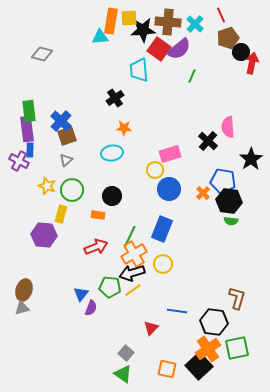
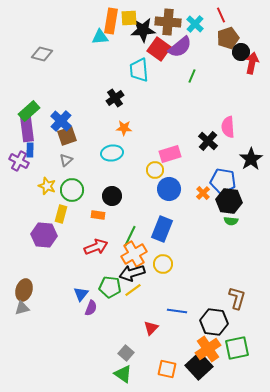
purple semicircle at (179, 49): moved 1 px right, 2 px up
green rectangle at (29, 111): rotated 55 degrees clockwise
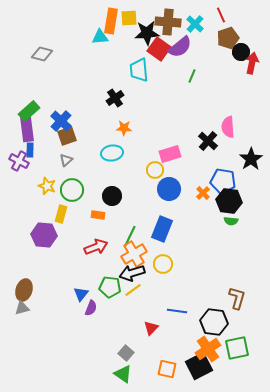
black star at (143, 30): moved 4 px right, 3 px down
black square at (199, 366): rotated 16 degrees clockwise
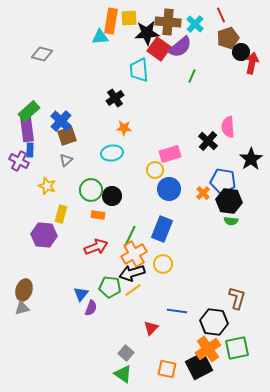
green circle at (72, 190): moved 19 px right
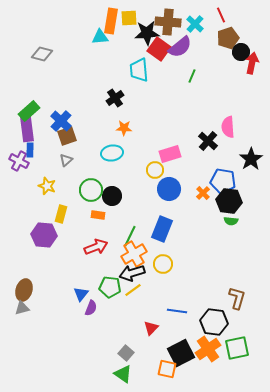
black square at (199, 366): moved 18 px left, 13 px up
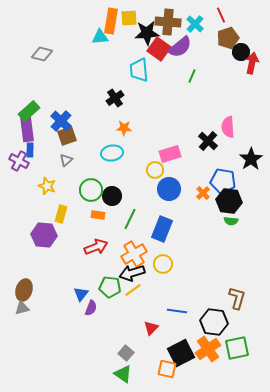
green line at (130, 236): moved 17 px up
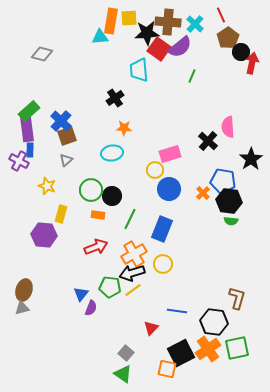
brown pentagon at (228, 38): rotated 15 degrees counterclockwise
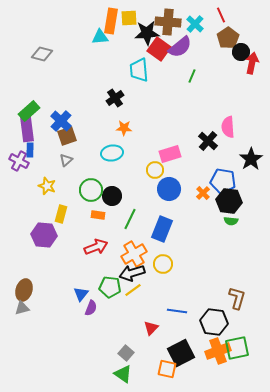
orange cross at (208, 349): moved 10 px right, 2 px down; rotated 15 degrees clockwise
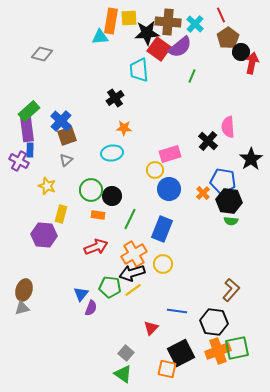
brown L-shape at (237, 298): moved 6 px left, 8 px up; rotated 25 degrees clockwise
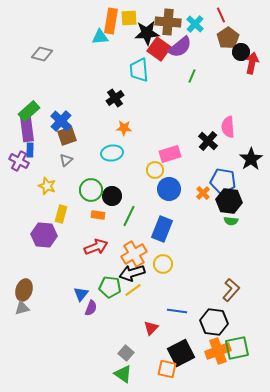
green line at (130, 219): moved 1 px left, 3 px up
